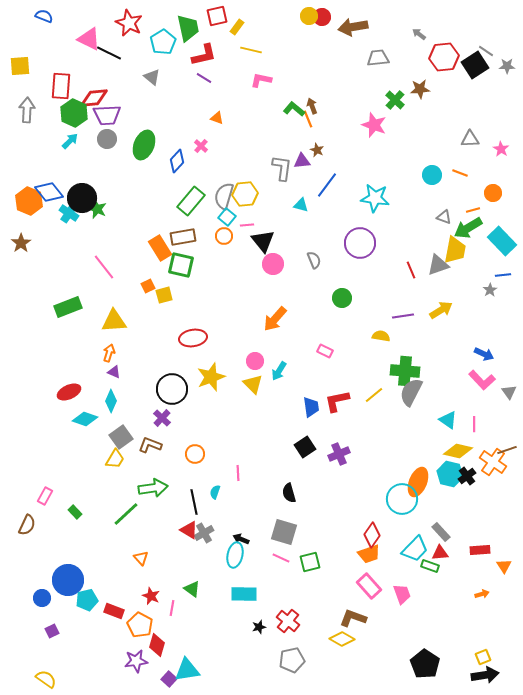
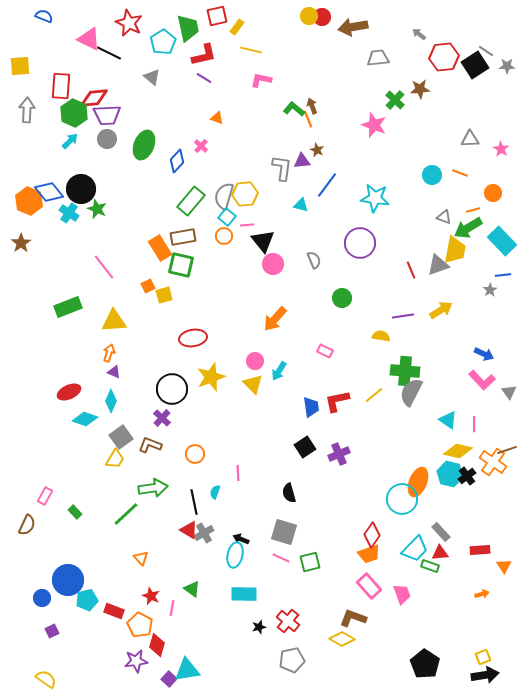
black circle at (82, 198): moved 1 px left, 9 px up
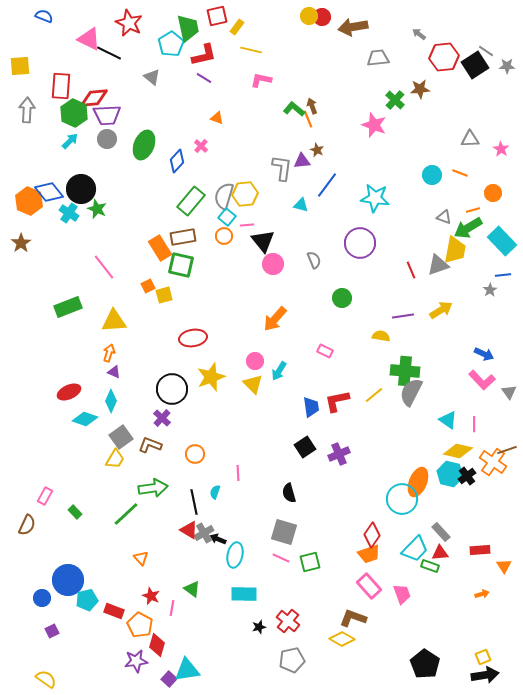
cyan pentagon at (163, 42): moved 8 px right, 2 px down
black arrow at (241, 539): moved 23 px left
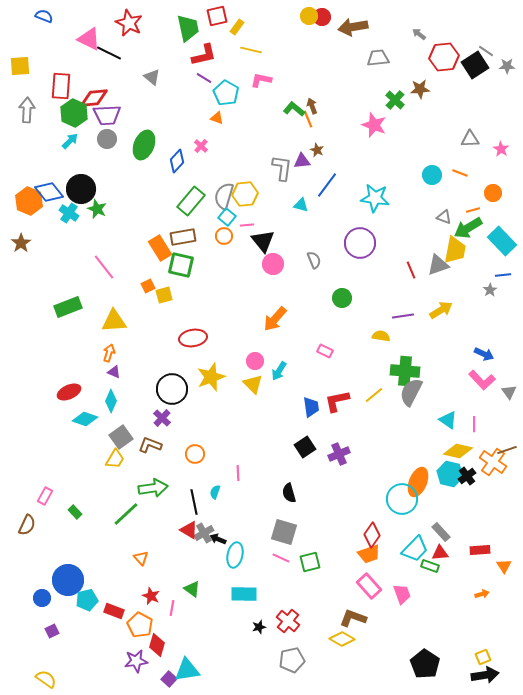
cyan pentagon at (171, 44): moved 55 px right, 49 px down; rotated 10 degrees counterclockwise
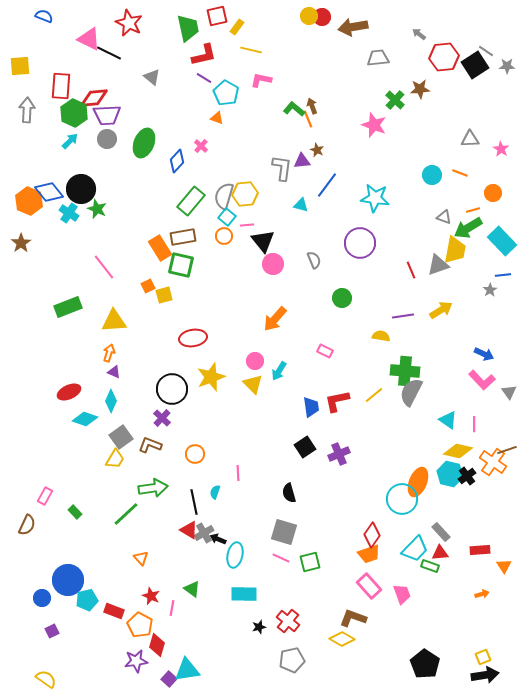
green ellipse at (144, 145): moved 2 px up
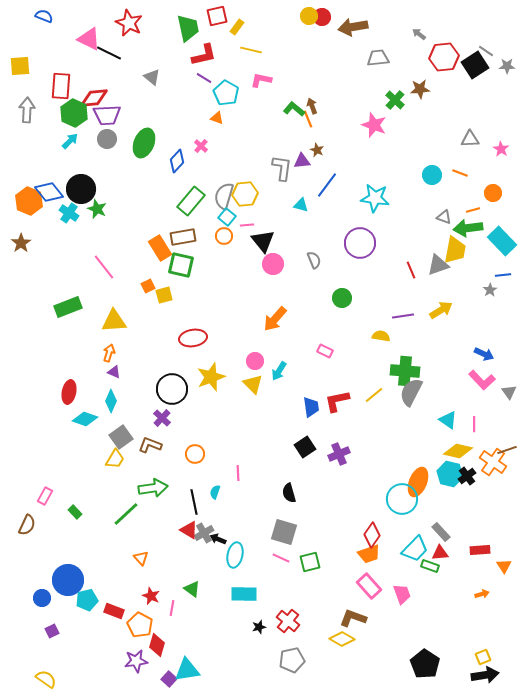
green arrow at (468, 228): rotated 24 degrees clockwise
red ellipse at (69, 392): rotated 55 degrees counterclockwise
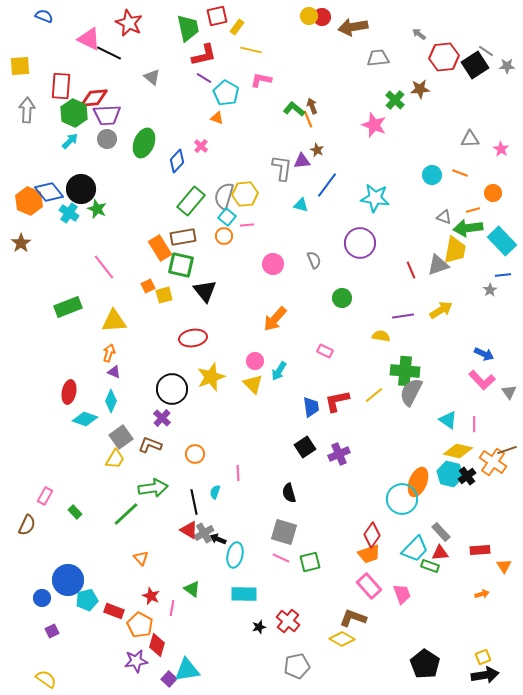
black triangle at (263, 241): moved 58 px left, 50 px down
gray pentagon at (292, 660): moved 5 px right, 6 px down
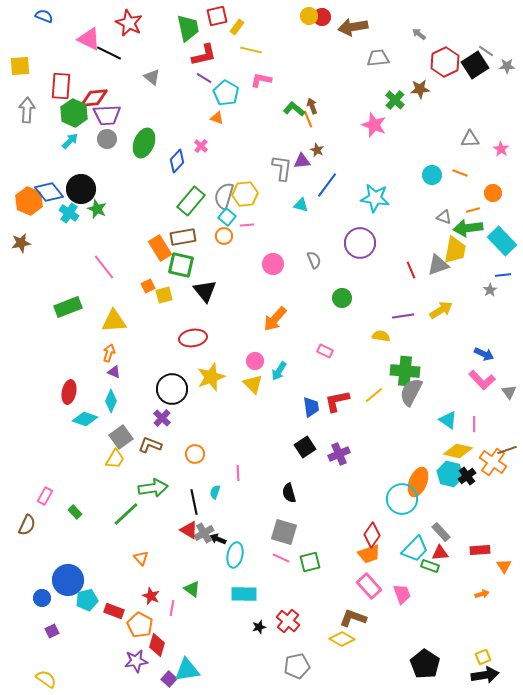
red hexagon at (444, 57): moved 1 px right, 5 px down; rotated 20 degrees counterclockwise
brown star at (21, 243): rotated 24 degrees clockwise
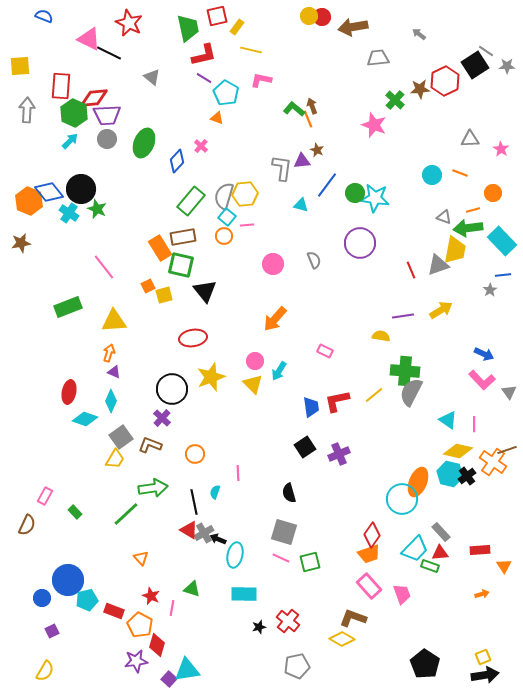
red hexagon at (445, 62): moved 19 px down
green circle at (342, 298): moved 13 px right, 105 px up
green triangle at (192, 589): rotated 18 degrees counterclockwise
yellow semicircle at (46, 679): moved 1 px left, 8 px up; rotated 85 degrees clockwise
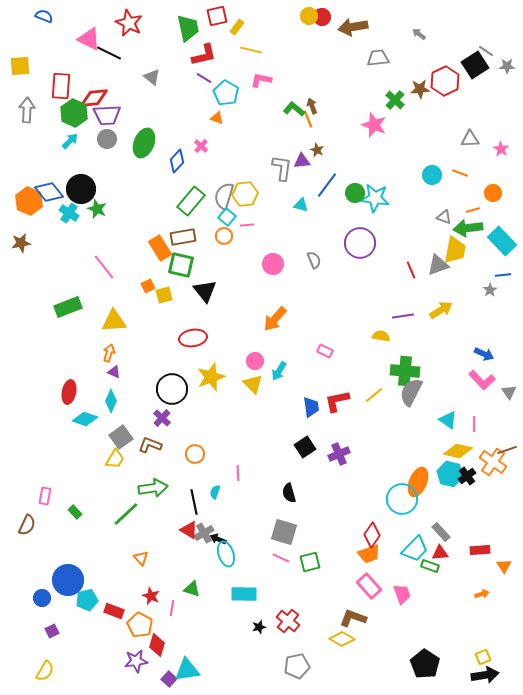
pink rectangle at (45, 496): rotated 18 degrees counterclockwise
cyan ellipse at (235, 555): moved 9 px left, 1 px up; rotated 30 degrees counterclockwise
